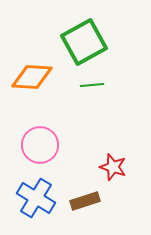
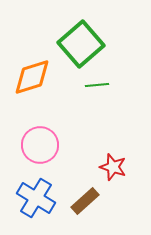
green square: moved 3 px left, 2 px down; rotated 12 degrees counterclockwise
orange diamond: rotated 21 degrees counterclockwise
green line: moved 5 px right
brown rectangle: rotated 24 degrees counterclockwise
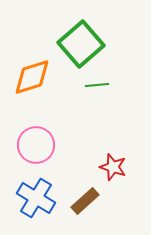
pink circle: moved 4 px left
